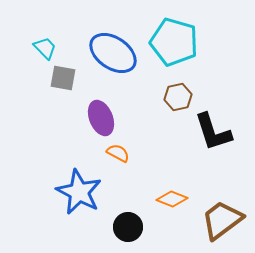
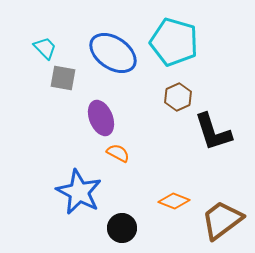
brown hexagon: rotated 12 degrees counterclockwise
orange diamond: moved 2 px right, 2 px down
black circle: moved 6 px left, 1 px down
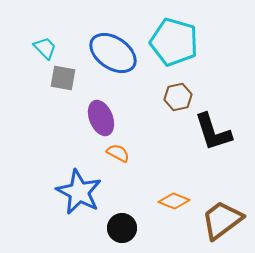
brown hexagon: rotated 12 degrees clockwise
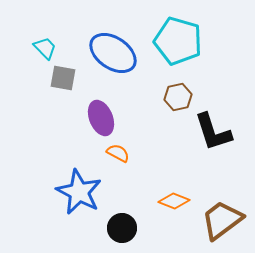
cyan pentagon: moved 4 px right, 1 px up
